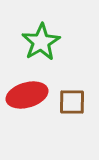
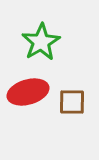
red ellipse: moved 1 px right, 3 px up
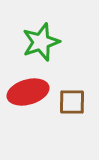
green star: rotated 12 degrees clockwise
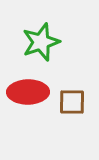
red ellipse: rotated 15 degrees clockwise
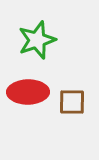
green star: moved 4 px left, 2 px up
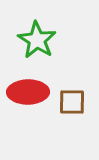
green star: rotated 21 degrees counterclockwise
